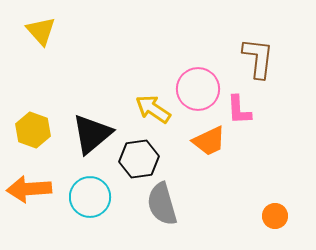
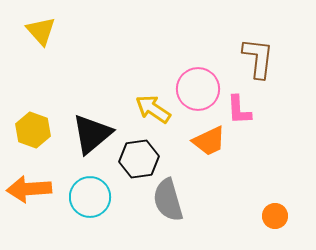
gray semicircle: moved 6 px right, 4 px up
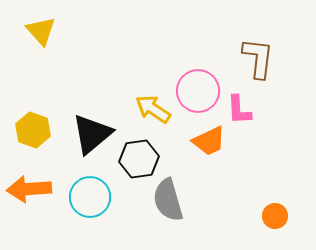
pink circle: moved 2 px down
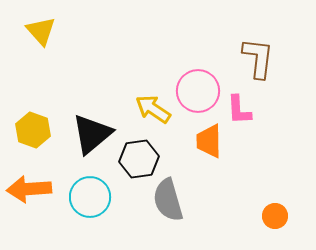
orange trapezoid: rotated 114 degrees clockwise
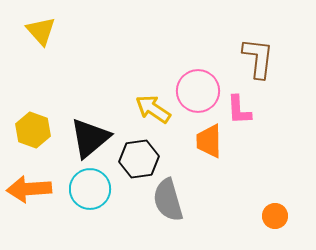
black triangle: moved 2 px left, 4 px down
cyan circle: moved 8 px up
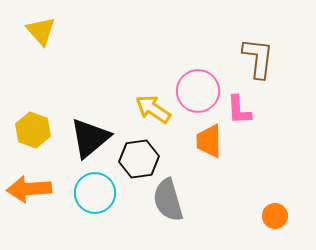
cyan circle: moved 5 px right, 4 px down
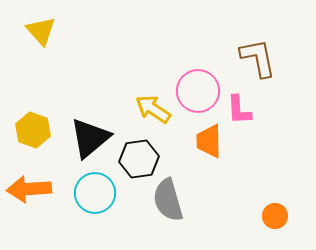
brown L-shape: rotated 18 degrees counterclockwise
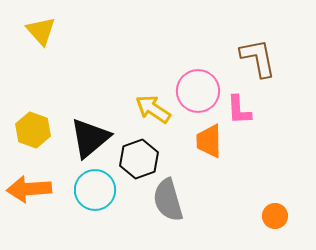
black hexagon: rotated 12 degrees counterclockwise
cyan circle: moved 3 px up
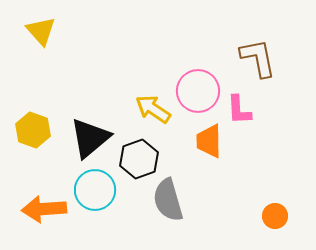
orange arrow: moved 15 px right, 20 px down
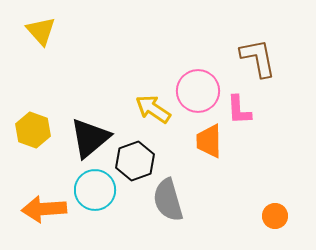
black hexagon: moved 4 px left, 2 px down
